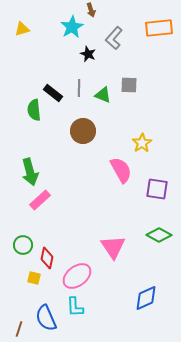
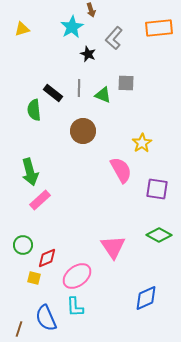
gray square: moved 3 px left, 2 px up
red diamond: rotated 55 degrees clockwise
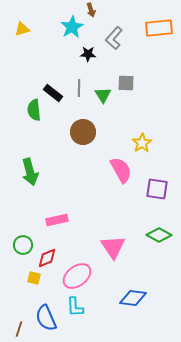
black star: rotated 21 degrees counterclockwise
green triangle: rotated 36 degrees clockwise
brown circle: moved 1 px down
pink rectangle: moved 17 px right, 20 px down; rotated 30 degrees clockwise
blue diamond: moved 13 px left; rotated 32 degrees clockwise
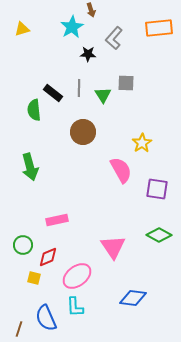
green arrow: moved 5 px up
red diamond: moved 1 px right, 1 px up
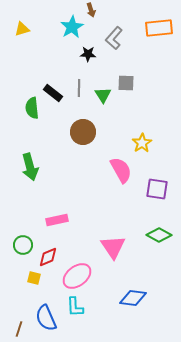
green semicircle: moved 2 px left, 2 px up
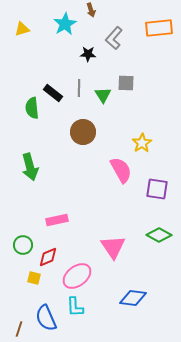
cyan star: moved 7 px left, 3 px up
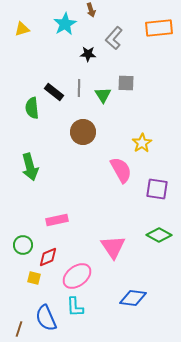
black rectangle: moved 1 px right, 1 px up
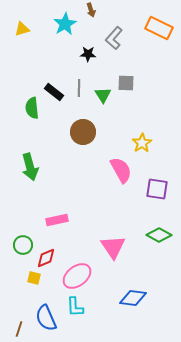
orange rectangle: rotated 32 degrees clockwise
red diamond: moved 2 px left, 1 px down
